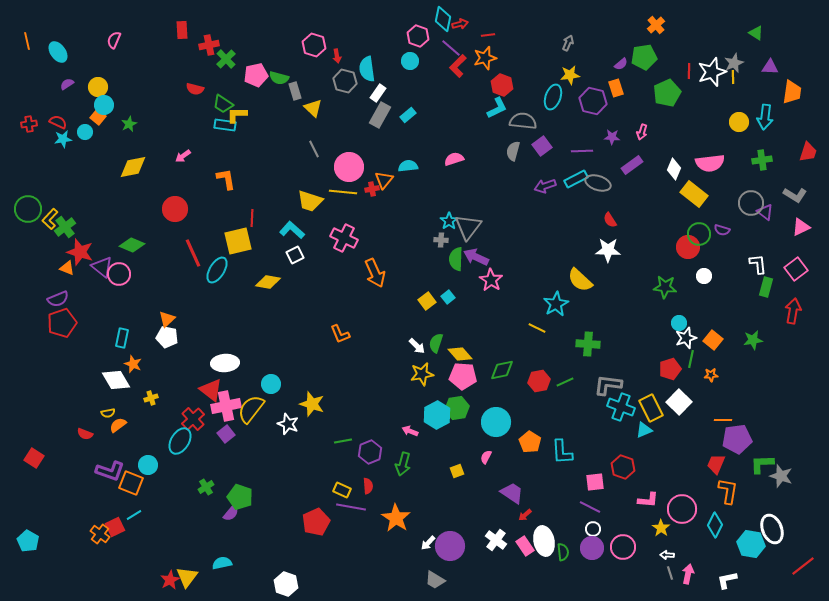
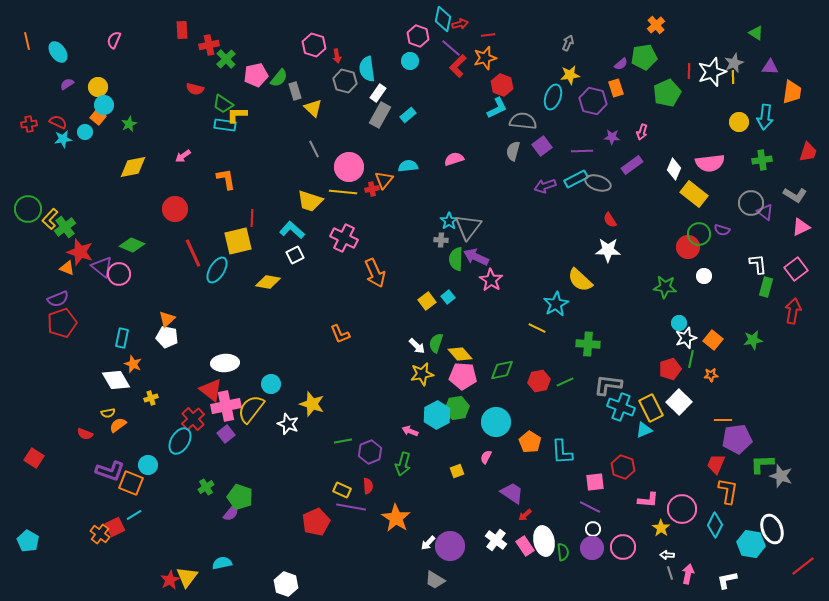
green semicircle at (279, 78): rotated 66 degrees counterclockwise
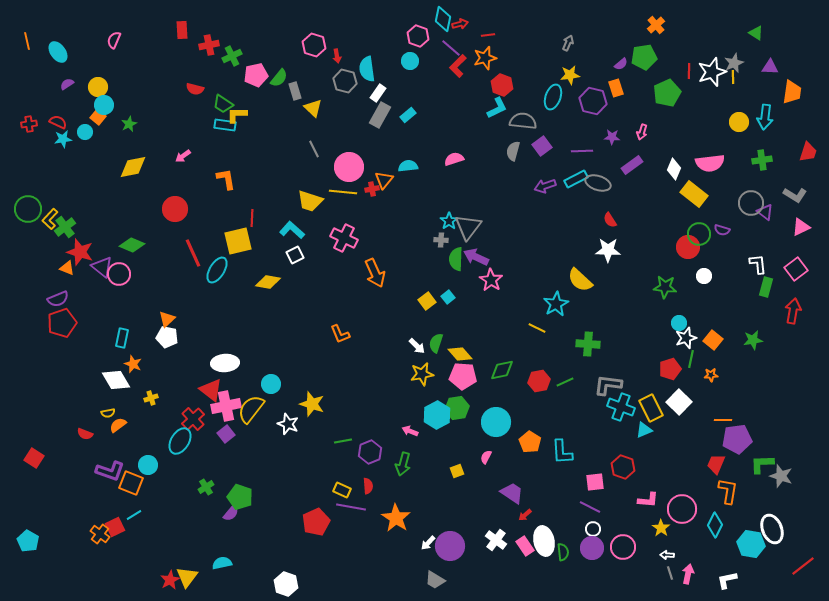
green cross at (226, 59): moved 6 px right, 3 px up; rotated 18 degrees clockwise
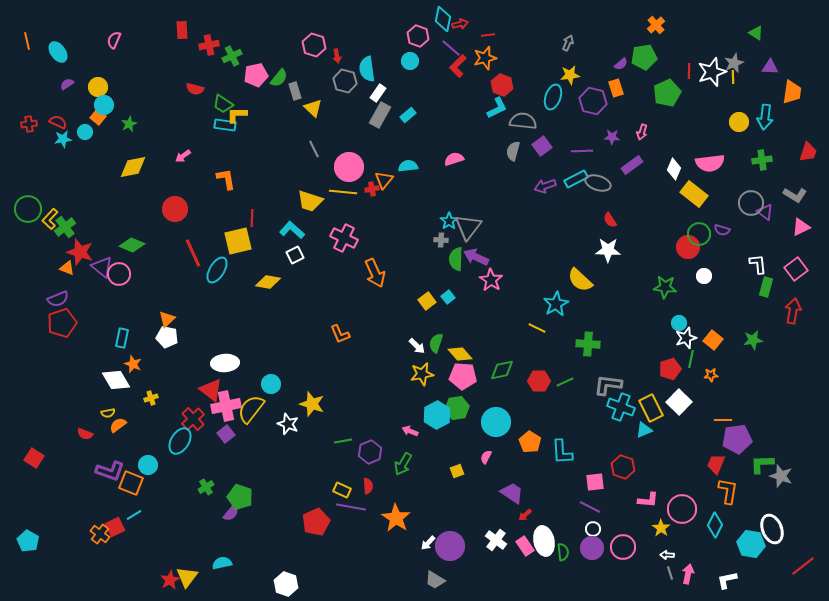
red hexagon at (539, 381): rotated 10 degrees clockwise
green arrow at (403, 464): rotated 15 degrees clockwise
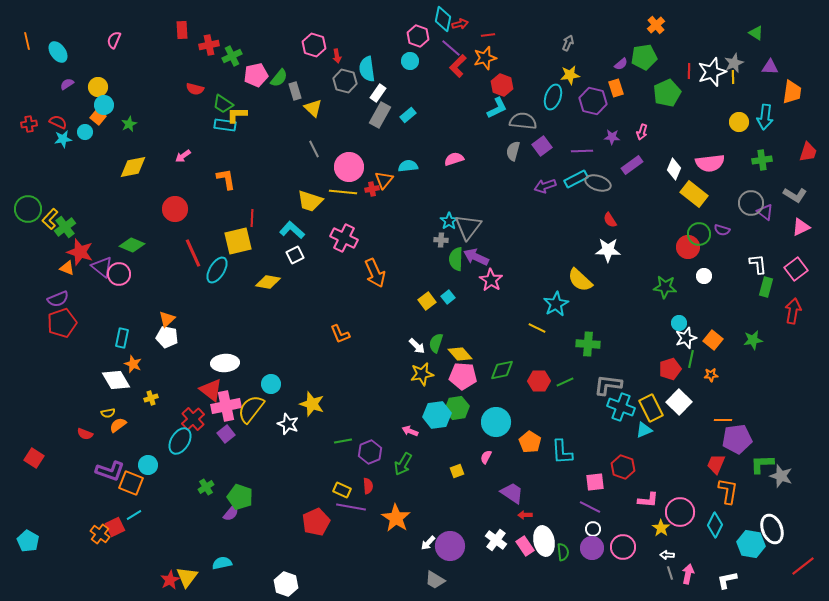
cyan hexagon at (437, 415): rotated 20 degrees clockwise
pink circle at (682, 509): moved 2 px left, 3 px down
red arrow at (525, 515): rotated 40 degrees clockwise
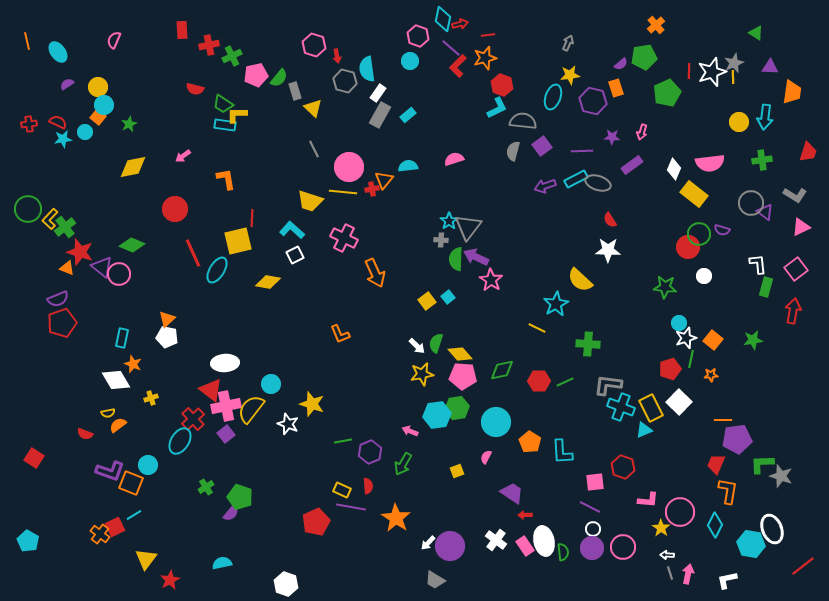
yellow triangle at (187, 577): moved 41 px left, 18 px up
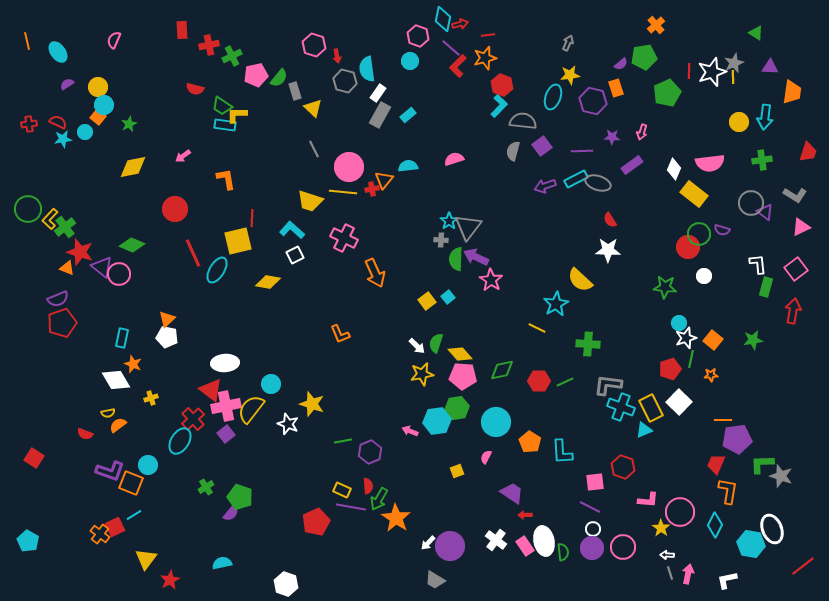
green trapezoid at (223, 104): moved 1 px left, 2 px down
cyan L-shape at (497, 108): moved 2 px right, 2 px up; rotated 20 degrees counterclockwise
cyan hexagon at (437, 415): moved 6 px down
green arrow at (403, 464): moved 24 px left, 35 px down
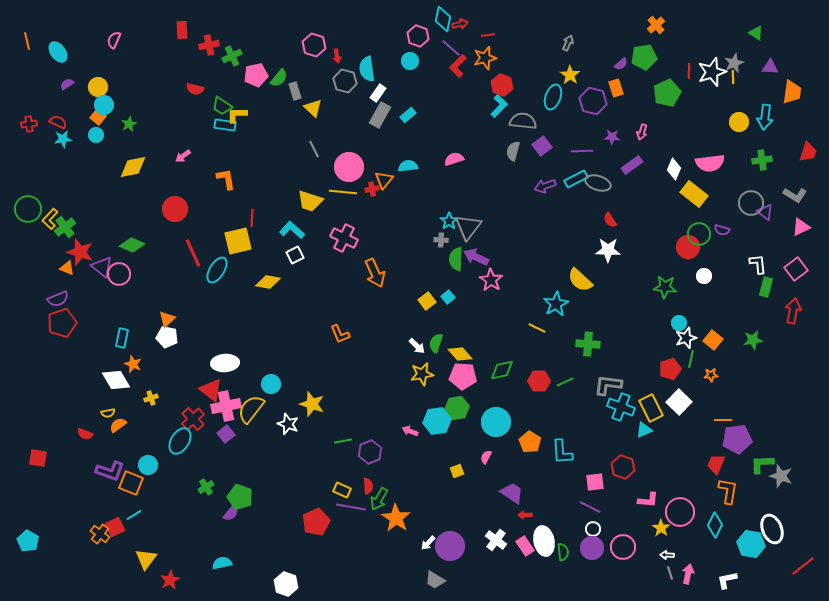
yellow star at (570, 75): rotated 30 degrees counterclockwise
cyan circle at (85, 132): moved 11 px right, 3 px down
red square at (34, 458): moved 4 px right; rotated 24 degrees counterclockwise
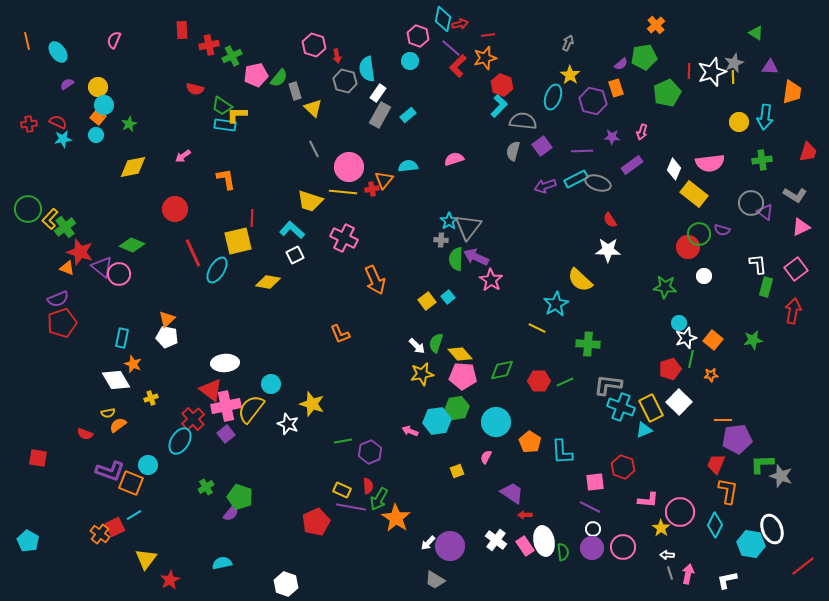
orange arrow at (375, 273): moved 7 px down
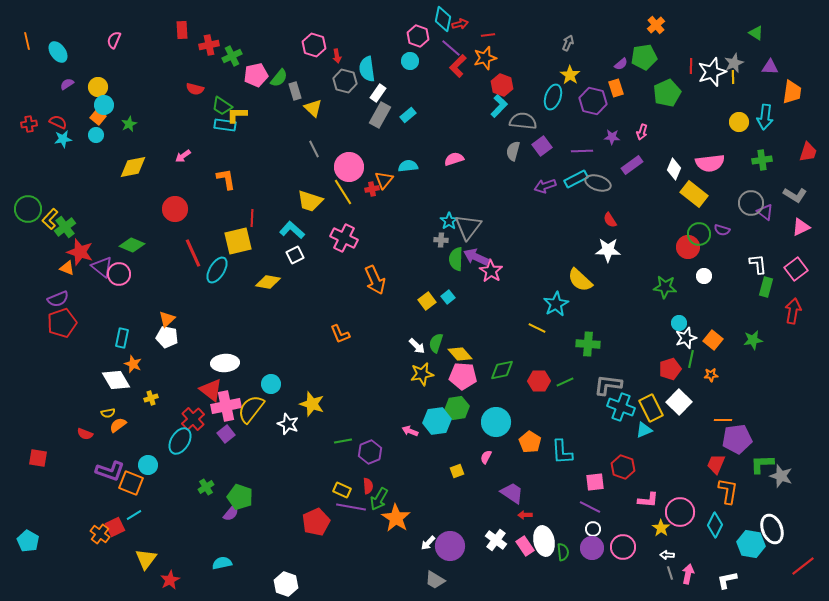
red line at (689, 71): moved 2 px right, 5 px up
yellow line at (343, 192): rotated 52 degrees clockwise
pink star at (491, 280): moved 9 px up
